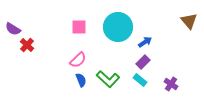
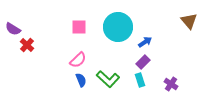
cyan rectangle: rotated 32 degrees clockwise
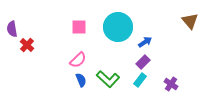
brown triangle: moved 1 px right
purple semicircle: moved 1 px left; rotated 49 degrees clockwise
cyan rectangle: rotated 56 degrees clockwise
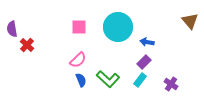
blue arrow: moved 2 px right; rotated 136 degrees counterclockwise
purple rectangle: moved 1 px right
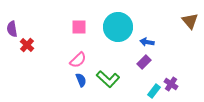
cyan rectangle: moved 14 px right, 11 px down
